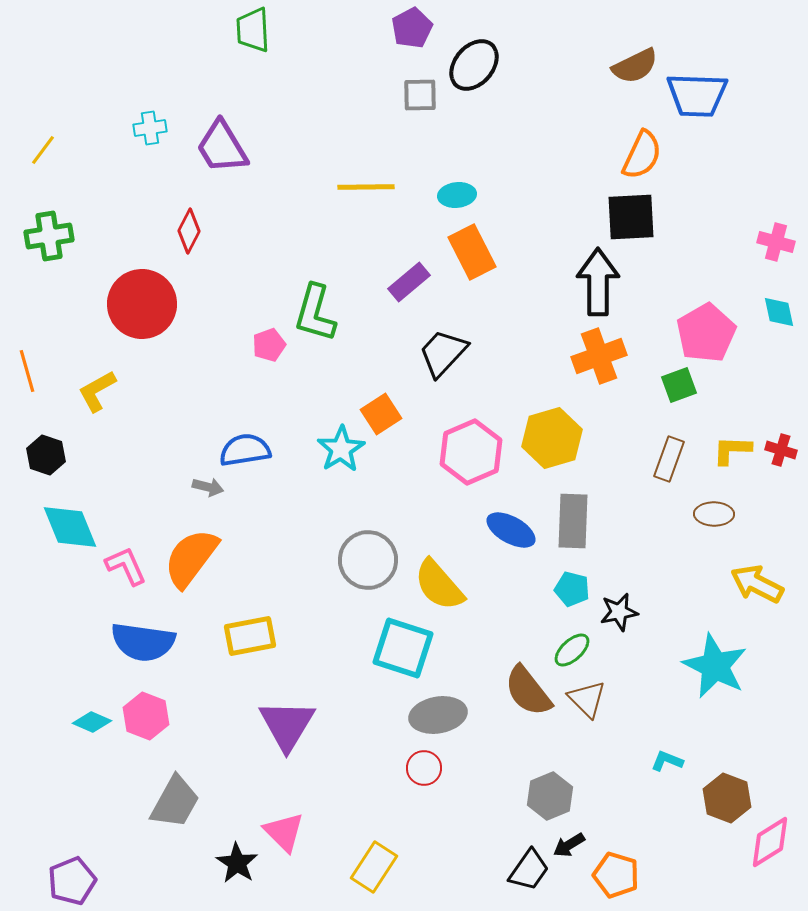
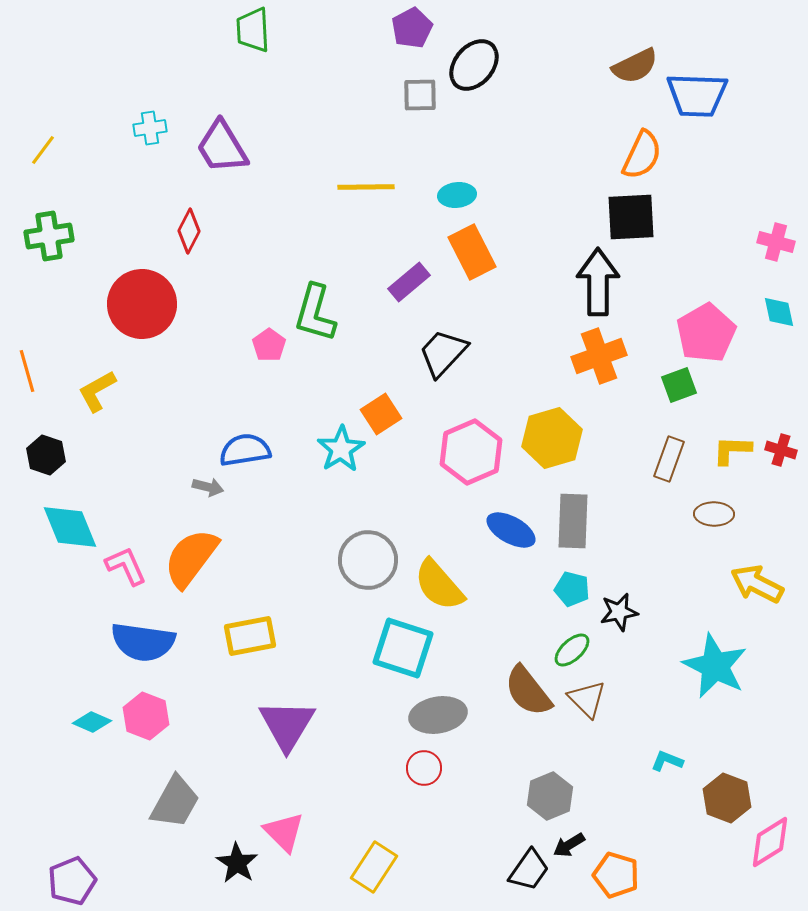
pink pentagon at (269, 345): rotated 16 degrees counterclockwise
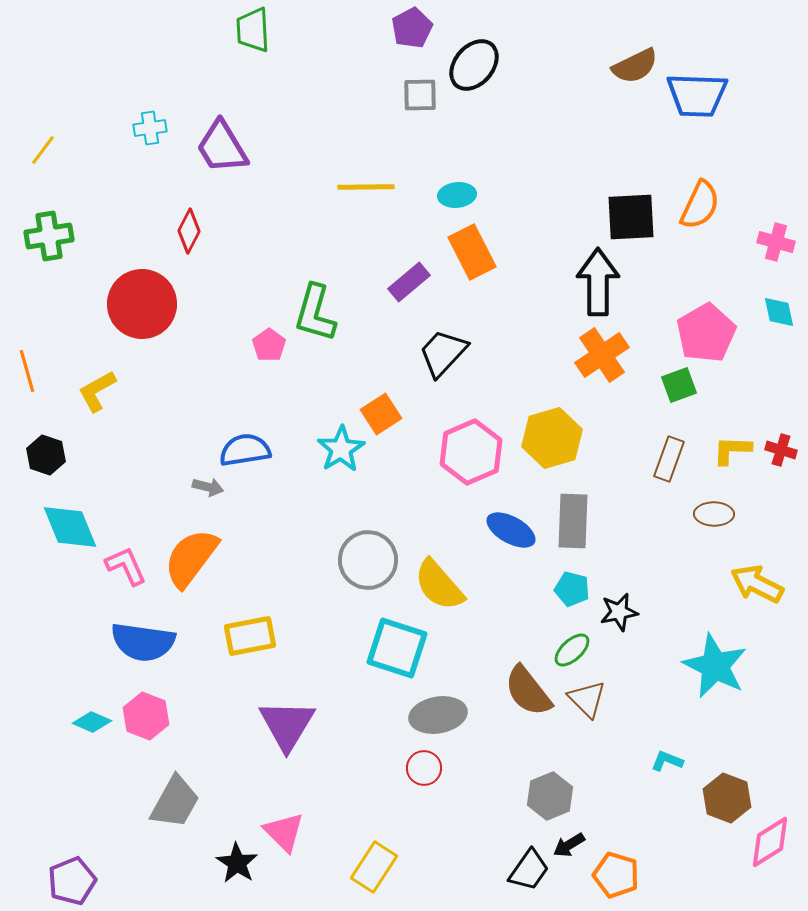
orange semicircle at (642, 155): moved 58 px right, 50 px down
orange cross at (599, 356): moved 3 px right, 1 px up; rotated 14 degrees counterclockwise
cyan square at (403, 648): moved 6 px left
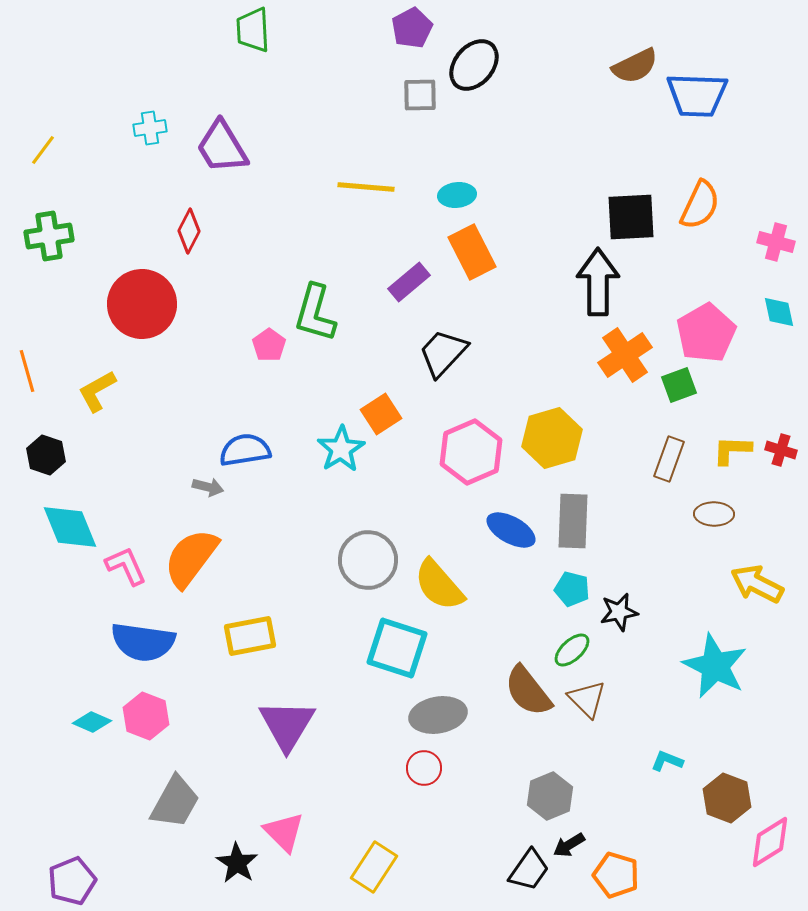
yellow line at (366, 187): rotated 6 degrees clockwise
orange cross at (602, 355): moved 23 px right
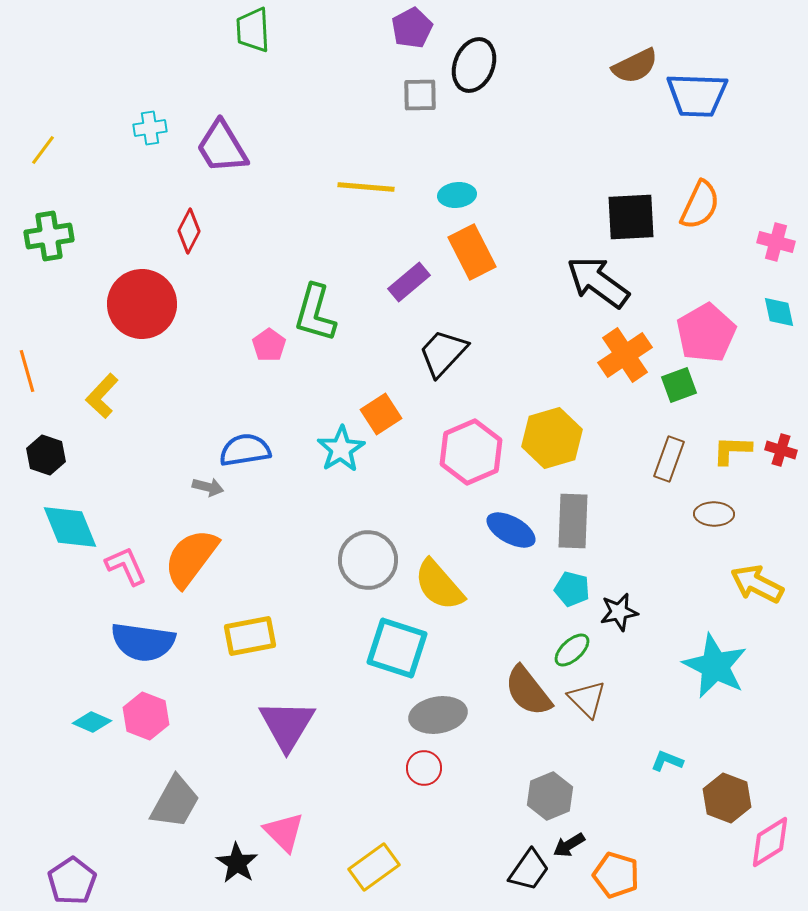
black ellipse at (474, 65): rotated 18 degrees counterclockwise
black arrow at (598, 282): rotated 54 degrees counterclockwise
yellow L-shape at (97, 391): moved 5 px right, 5 px down; rotated 18 degrees counterclockwise
yellow rectangle at (374, 867): rotated 21 degrees clockwise
purple pentagon at (72, 881): rotated 12 degrees counterclockwise
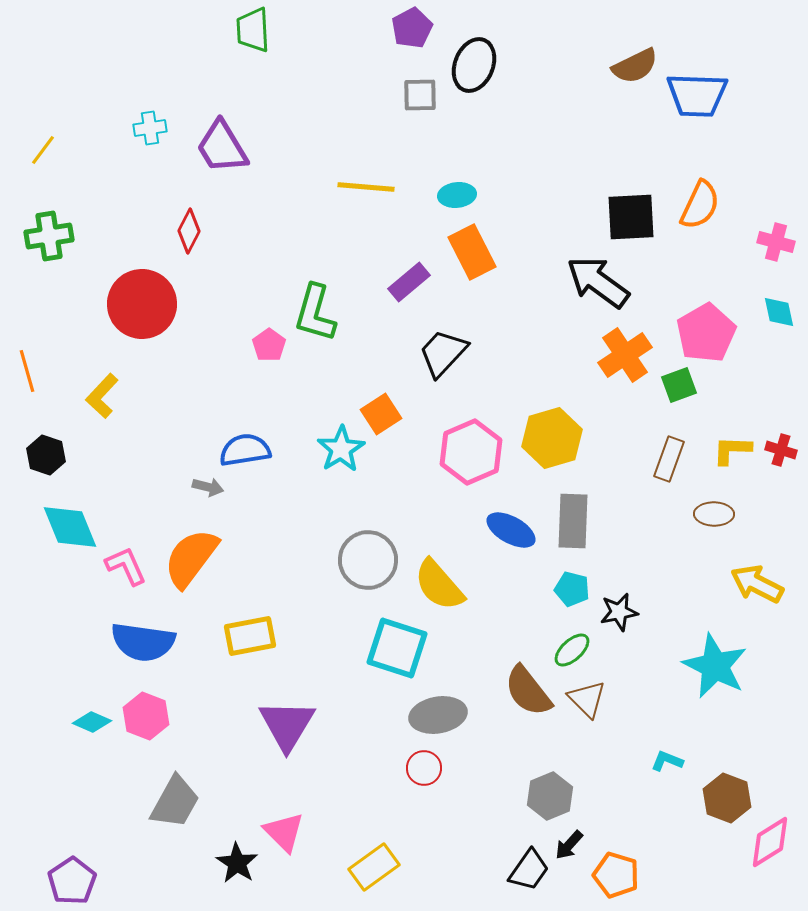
black arrow at (569, 845): rotated 16 degrees counterclockwise
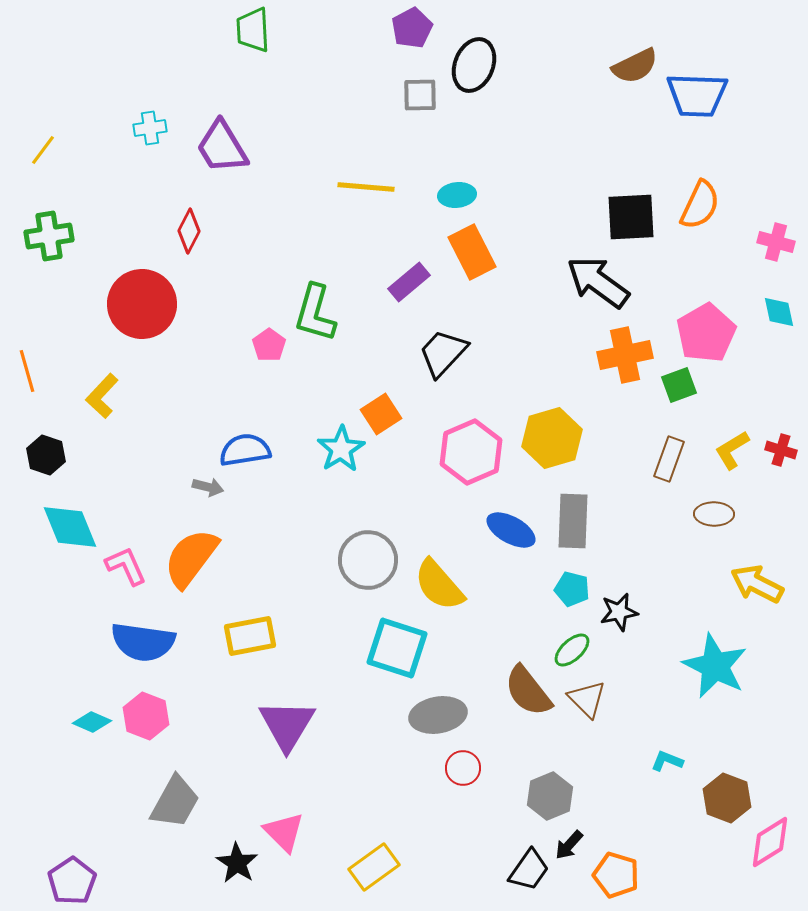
orange cross at (625, 355): rotated 22 degrees clockwise
yellow L-shape at (732, 450): rotated 33 degrees counterclockwise
red circle at (424, 768): moved 39 px right
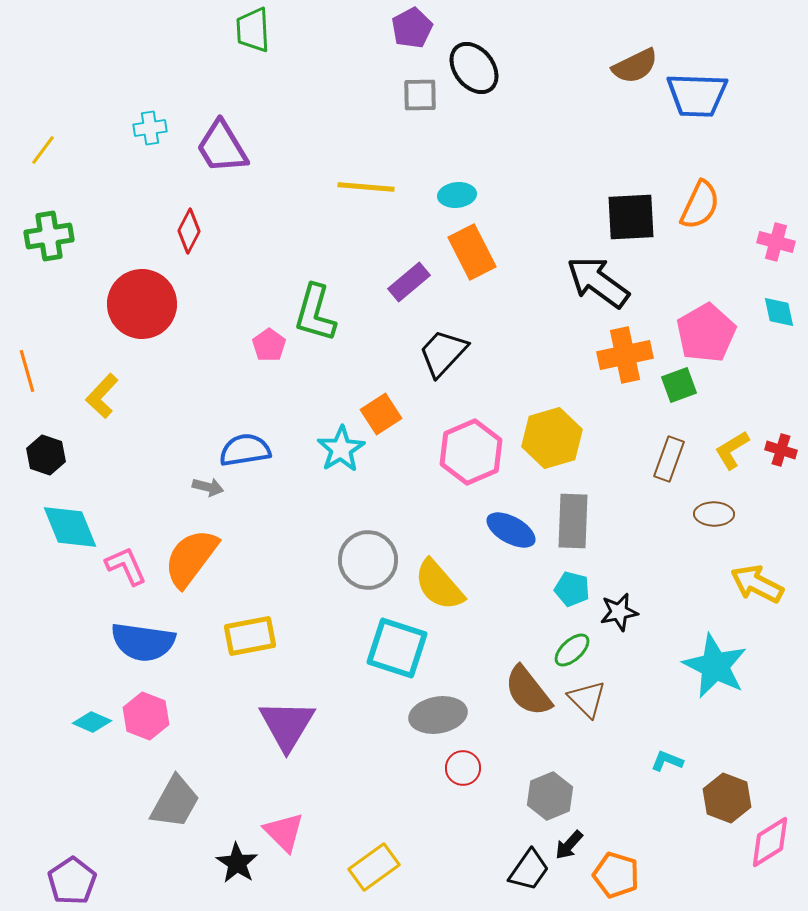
black ellipse at (474, 65): moved 3 px down; rotated 60 degrees counterclockwise
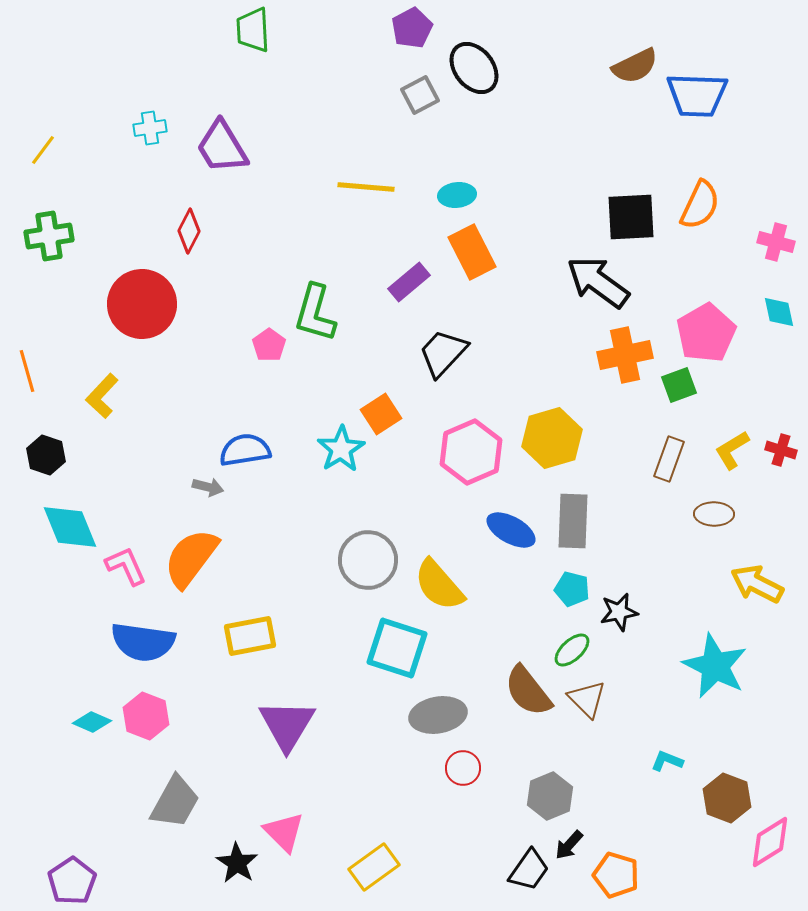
gray square at (420, 95): rotated 27 degrees counterclockwise
